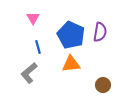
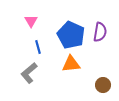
pink triangle: moved 2 px left, 3 px down
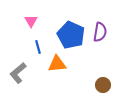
orange triangle: moved 14 px left
gray L-shape: moved 11 px left
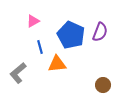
pink triangle: moved 2 px right; rotated 32 degrees clockwise
purple semicircle: rotated 12 degrees clockwise
blue line: moved 2 px right
